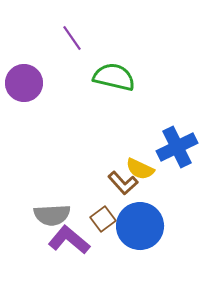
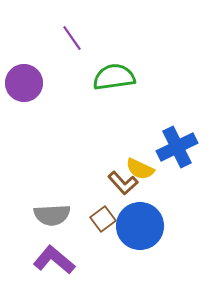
green semicircle: rotated 21 degrees counterclockwise
purple L-shape: moved 15 px left, 20 px down
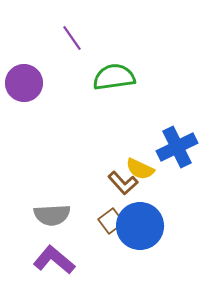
brown square: moved 8 px right, 2 px down
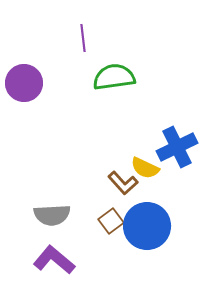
purple line: moved 11 px right; rotated 28 degrees clockwise
yellow semicircle: moved 5 px right, 1 px up
blue circle: moved 7 px right
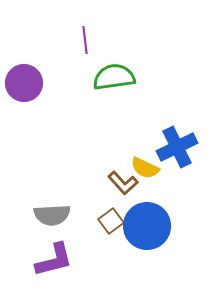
purple line: moved 2 px right, 2 px down
purple L-shape: rotated 126 degrees clockwise
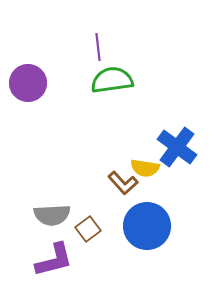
purple line: moved 13 px right, 7 px down
green semicircle: moved 2 px left, 3 px down
purple circle: moved 4 px right
blue cross: rotated 27 degrees counterclockwise
yellow semicircle: rotated 16 degrees counterclockwise
brown square: moved 23 px left, 8 px down
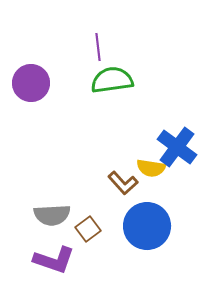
purple circle: moved 3 px right
yellow semicircle: moved 6 px right
purple L-shape: rotated 33 degrees clockwise
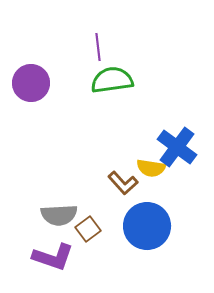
gray semicircle: moved 7 px right
purple L-shape: moved 1 px left, 3 px up
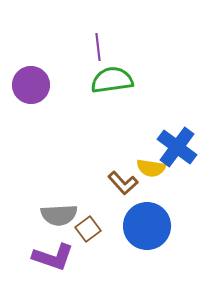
purple circle: moved 2 px down
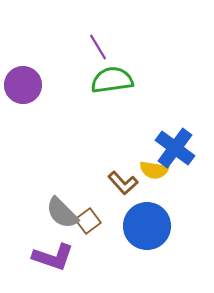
purple line: rotated 24 degrees counterclockwise
purple circle: moved 8 px left
blue cross: moved 2 px left, 1 px down
yellow semicircle: moved 3 px right, 2 px down
gray semicircle: moved 3 px right, 2 px up; rotated 48 degrees clockwise
brown square: moved 8 px up
